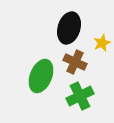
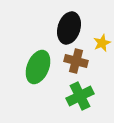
brown cross: moved 1 px right, 1 px up; rotated 10 degrees counterclockwise
green ellipse: moved 3 px left, 9 px up
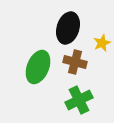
black ellipse: moved 1 px left
brown cross: moved 1 px left, 1 px down
green cross: moved 1 px left, 4 px down
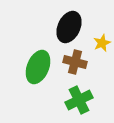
black ellipse: moved 1 px right, 1 px up; rotated 8 degrees clockwise
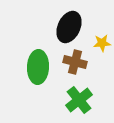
yellow star: rotated 18 degrees clockwise
green ellipse: rotated 20 degrees counterclockwise
green cross: rotated 12 degrees counterclockwise
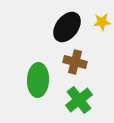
black ellipse: moved 2 px left; rotated 12 degrees clockwise
yellow star: moved 21 px up
green ellipse: moved 13 px down
